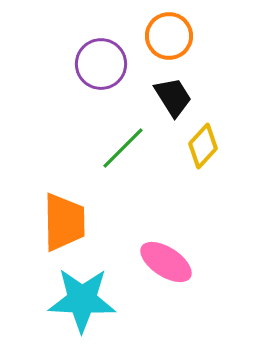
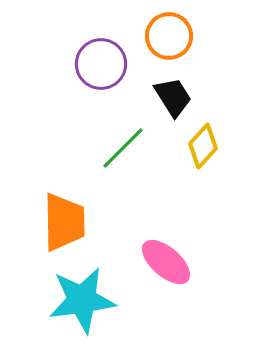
pink ellipse: rotated 8 degrees clockwise
cyan star: rotated 10 degrees counterclockwise
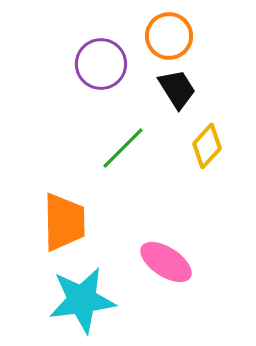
black trapezoid: moved 4 px right, 8 px up
yellow diamond: moved 4 px right
pink ellipse: rotated 8 degrees counterclockwise
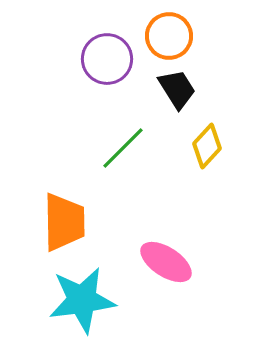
purple circle: moved 6 px right, 5 px up
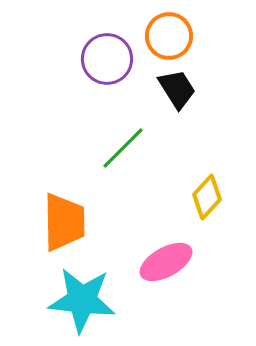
yellow diamond: moved 51 px down
pink ellipse: rotated 62 degrees counterclockwise
cyan star: rotated 14 degrees clockwise
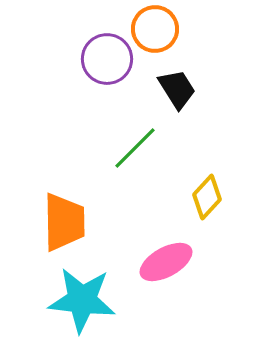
orange circle: moved 14 px left, 7 px up
green line: moved 12 px right
